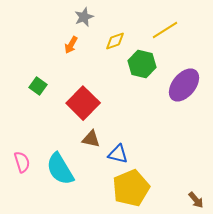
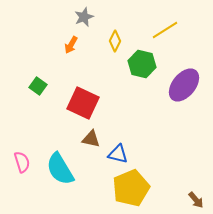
yellow diamond: rotated 45 degrees counterclockwise
red square: rotated 20 degrees counterclockwise
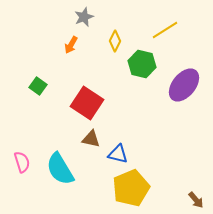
red square: moved 4 px right; rotated 8 degrees clockwise
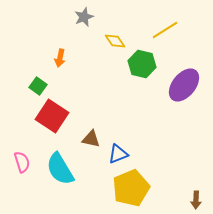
yellow diamond: rotated 60 degrees counterclockwise
orange arrow: moved 11 px left, 13 px down; rotated 18 degrees counterclockwise
red square: moved 35 px left, 13 px down
blue triangle: rotated 35 degrees counterclockwise
brown arrow: rotated 42 degrees clockwise
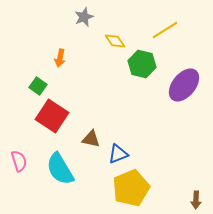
pink semicircle: moved 3 px left, 1 px up
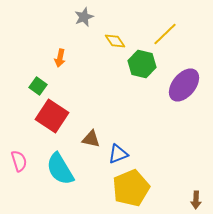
yellow line: moved 4 px down; rotated 12 degrees counterclockwise
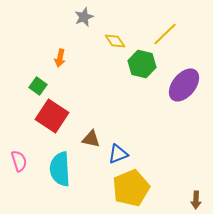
cyan semicircle: rotated 28 degrees clockwise
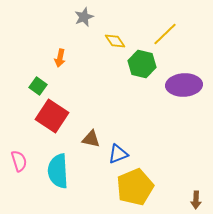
purple ellipse: rotated 48 degrees clockwise
cyan semicircle: moved 2 px left, 2 px down
yellow pentagon: moved 4 px right, 1 px up
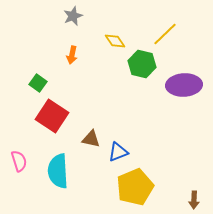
gray star: moved 11 px left, 1 px up
orange arrow: moved 12 px right, 3 px up
green square: moved 3 px up
blue triangle: moved 2 px up
brown arrow: moved 2 px left
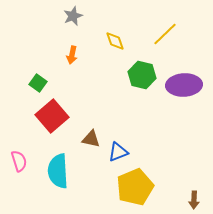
yellow diamond: rotated 15 degrees clockwise
green hexagon: moved 11 px down
red square: rotated 16 degrees clockwise
